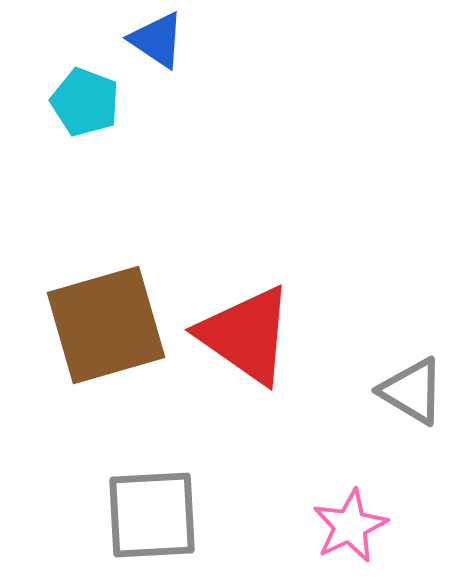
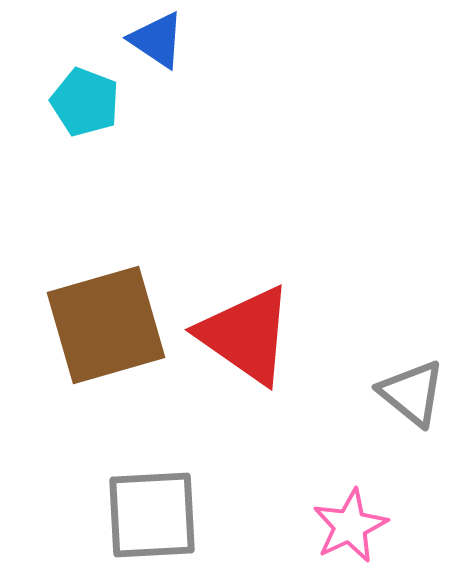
gray triangle: moved 2 px down; rotated 8 degrees clockwise
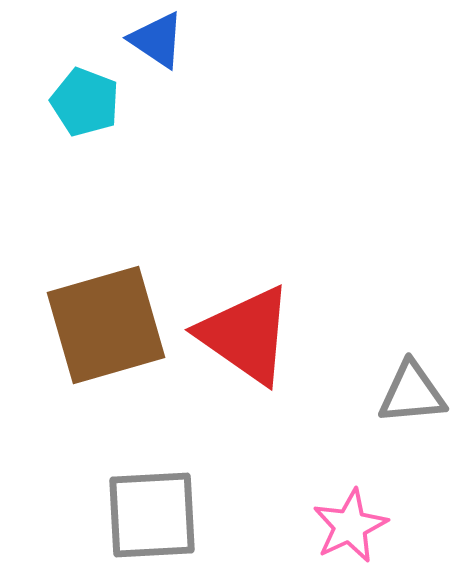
gray triangle: rotated 44 degrees counterclockwise
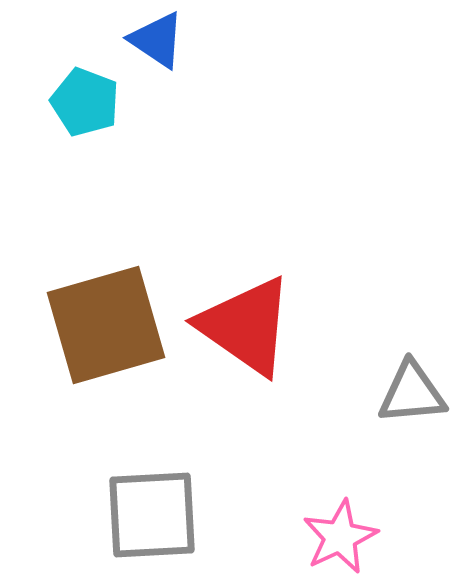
red triangle: moved 9 px up
pink star: moved 10 px left, 11 px down
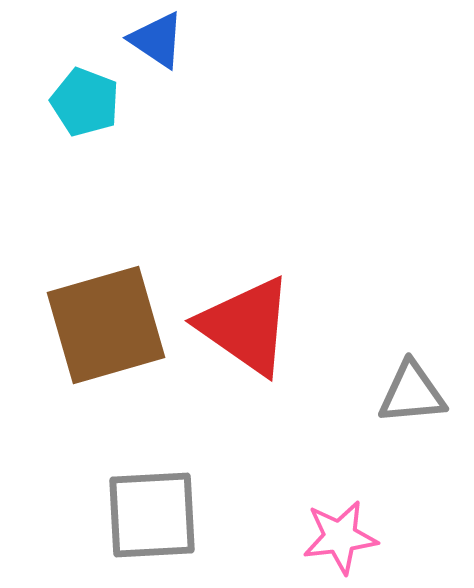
pink star: rotated 18 degrees clockwise
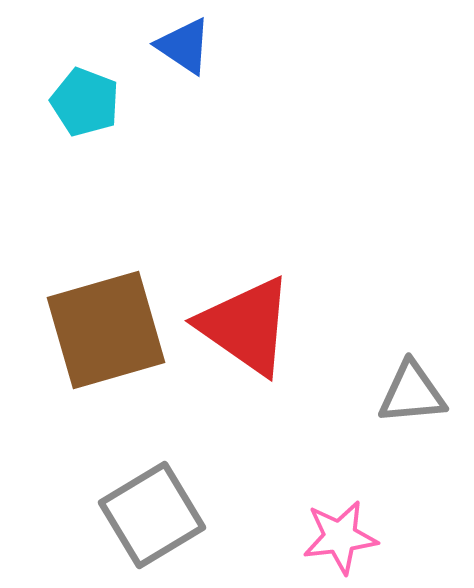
blue triangle: moved 27 px right, 6 px down
brown square: moved 5 px down
gray square: rotated 28 degrees counterclockwise
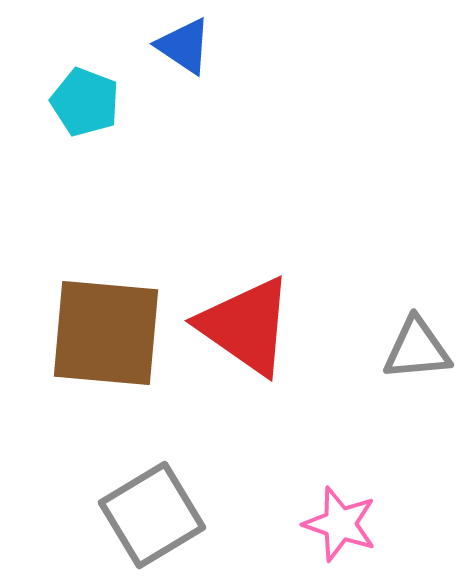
brown square: moved 3 px down; rotated 21 degrees clockwise
gray triangle: moved 5 px right, 44 px up
pink star: moved 13 px up; rotated 26 degrees clockwise
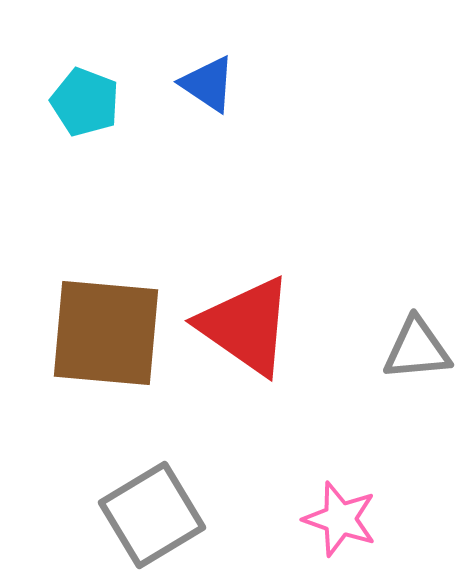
blue triangle: moved 24 px right, 38 px down
pink star: moved 5 px up
